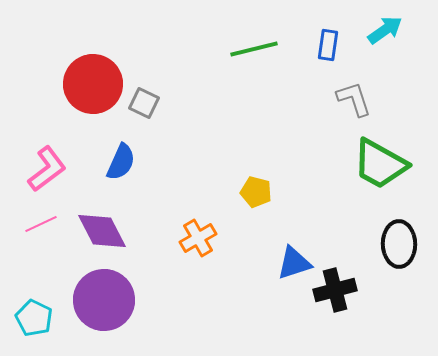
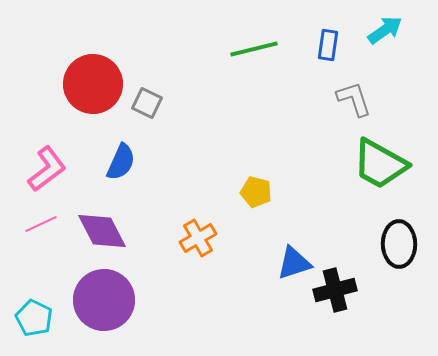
gray square: moved 3 px right
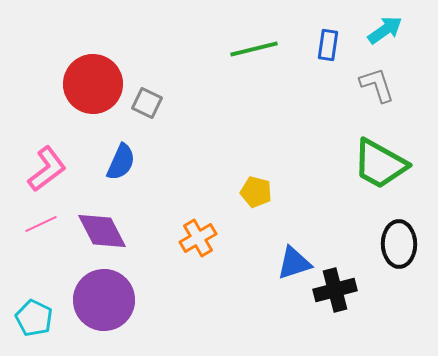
gray L-shape: moved 23 px right, 14 px up
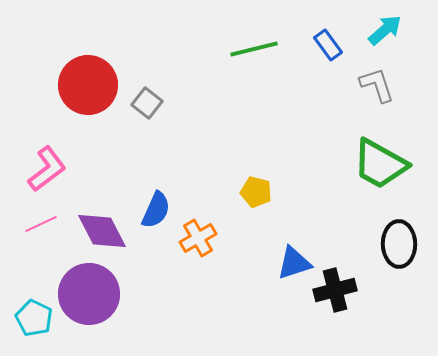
cyan arrow: rotated 6 degrees counterclockwise
blue rectangle: rotated 44 degrees counterclockwise
red circle: moved 5 px left, 1 px down
gray square: rotated 12 degrees clockwise
blue semicircle: moved 35 px right, 48 px down
purple circle: moved 15 px left, 6 px up
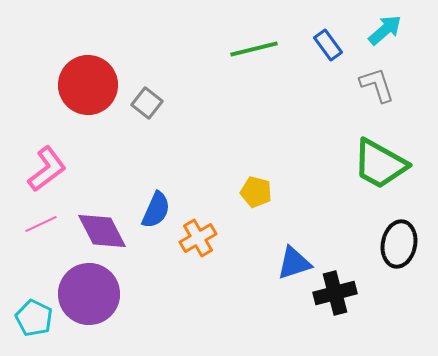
black ellipse: rotated 12 degrees clockwise
black cross: moved 3 px down
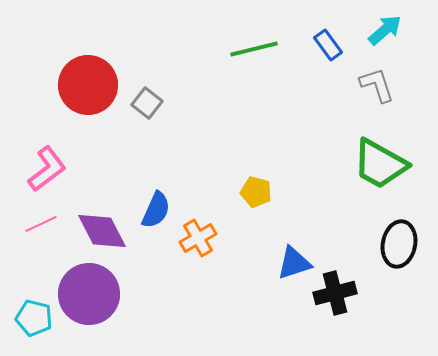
cyan pentagon: rotated 12 degrees counterclockwise
